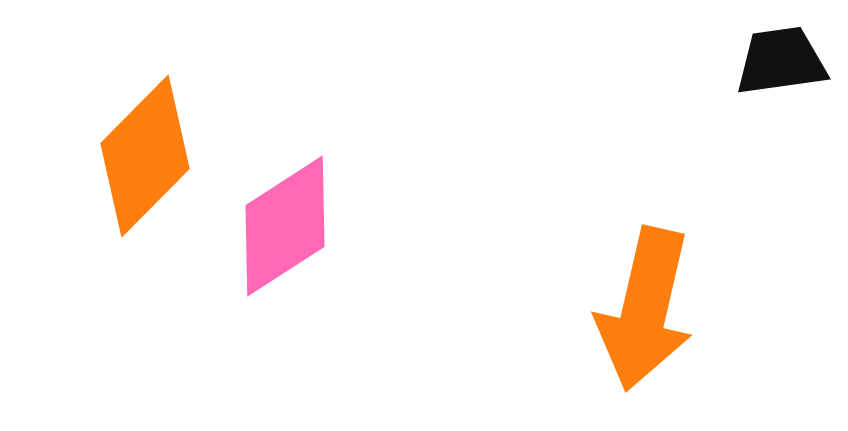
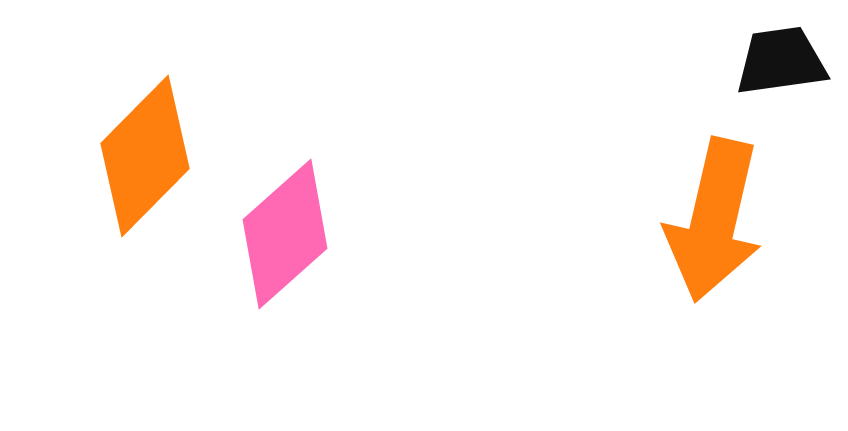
pink diamond: moved 8 px down; rotated 9 degrees counterclockwise
orange arrow: moved 69 px right, 89 px up
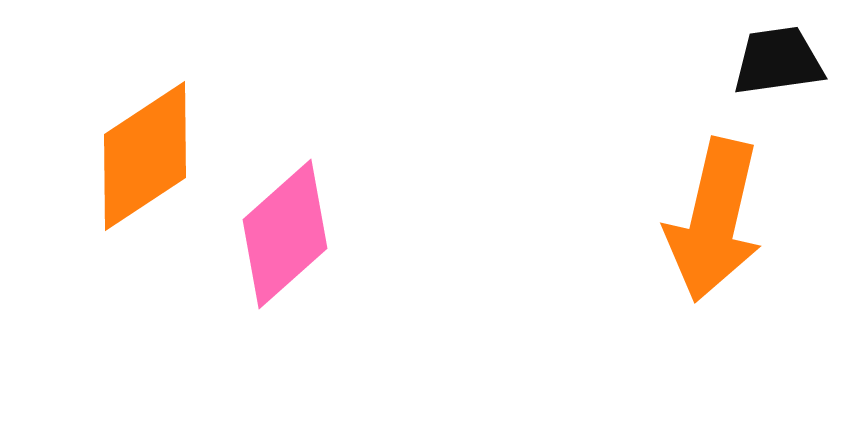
black trapezoid: moved 3 px left
orange diamond: rotated 12 degrees clockwise
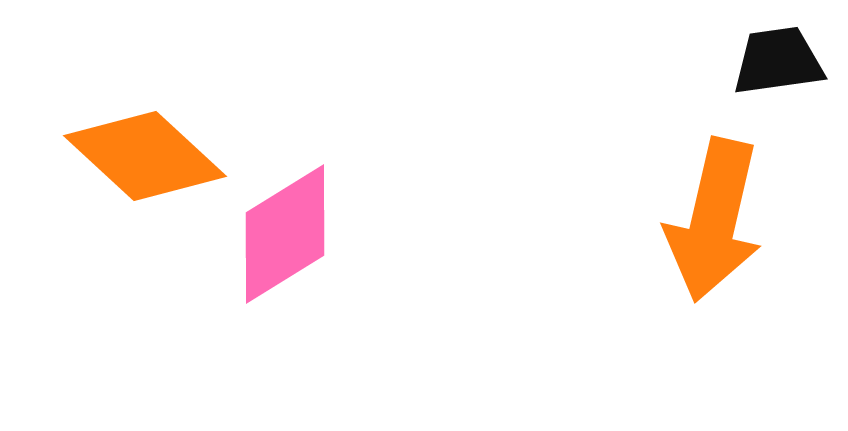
orange diamond: rotated 76 degrees clockwise
pink diamond: rotated 10 degrees clockwise
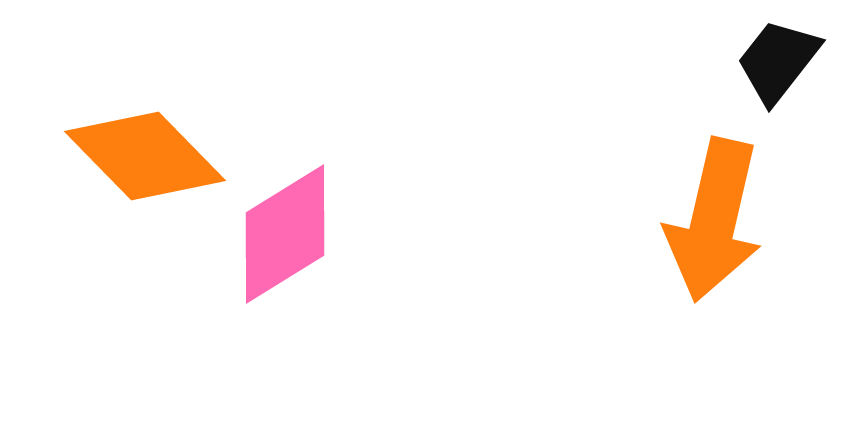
black trapezoid: rotated 44 degrees counterclockwise
orange diamond: rotated 3 degrees clockwise
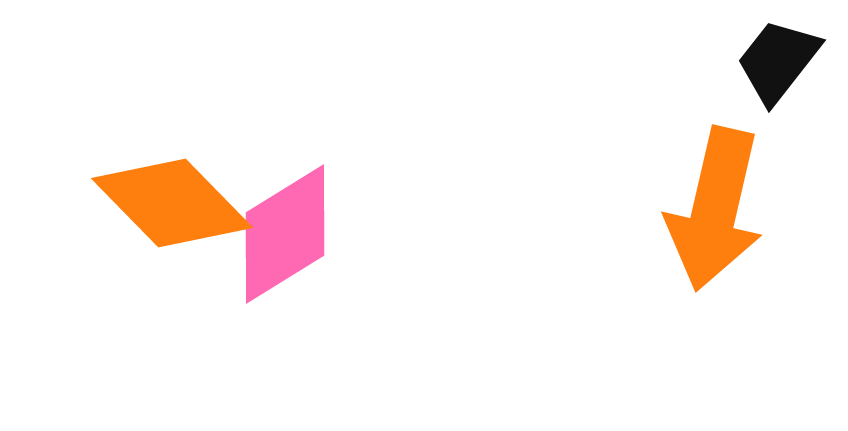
orange diamond: moved 27 px right, 47 px down
orange arrow: moved 1 px right, 11 px up
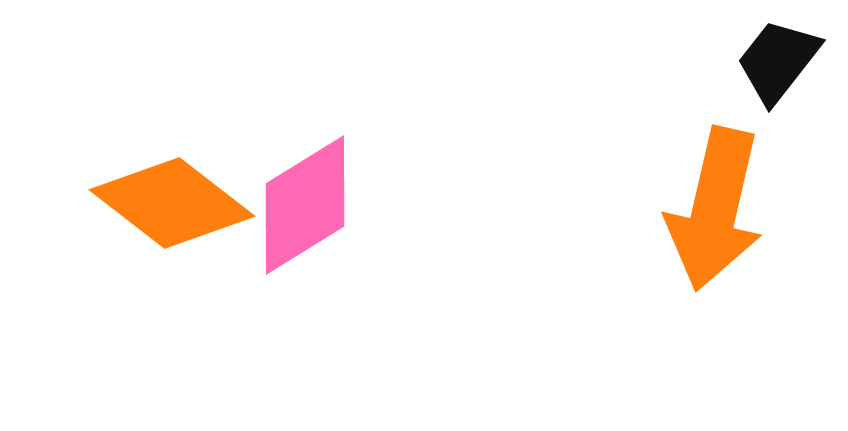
orange diamond: rotated 8 degrees counterclockwise
pink diamond: moved 20 px right, 29 px up
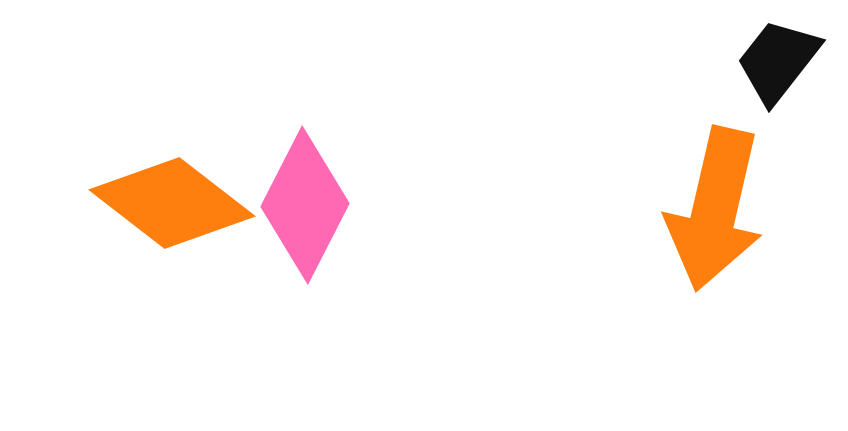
pink diamond: rotated 31 degrees counterclockwise
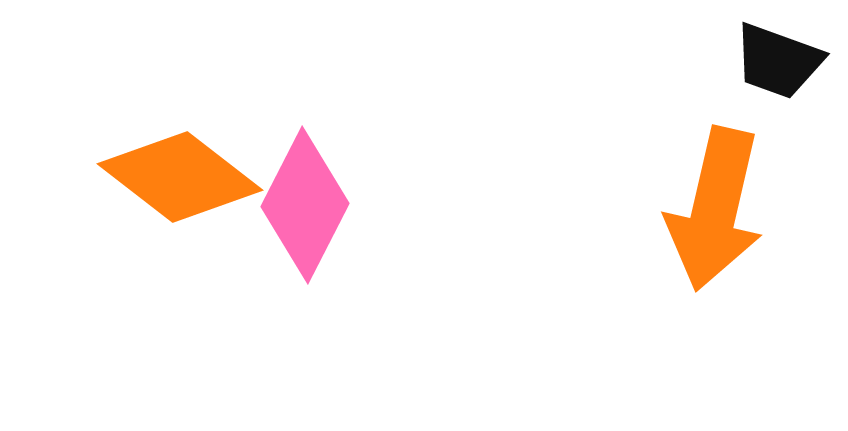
black trapezoid: rotated 108 degrees counterclockwise
orange diamond: moved 8 px right, 26 px up
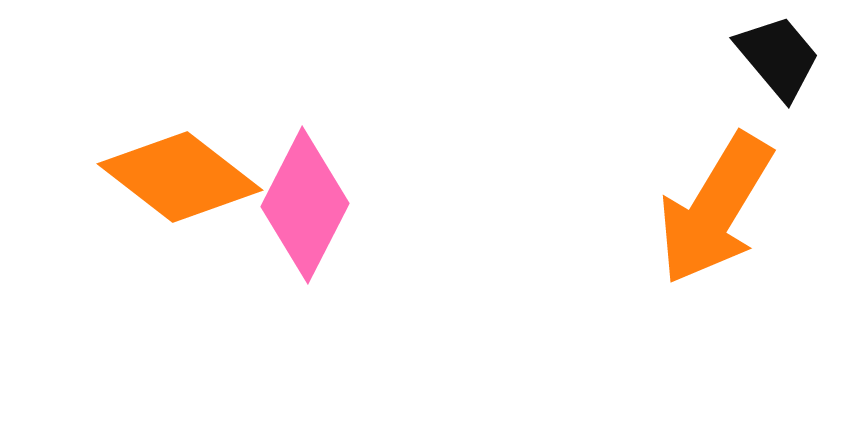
black trapezoid: moved 4 px up; rotated 150 degrees counterclockwise
orange arrow: rotated 18 degrees clockwise
